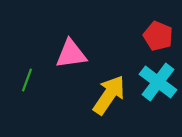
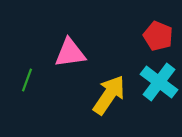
pink triangle: moved 1 px left, 1 px up
cyan cross: moved 1 px right
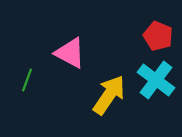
pink triangle: rotated 36 degrees clockwise
cyan cross: moved 3 px left, 2 px up
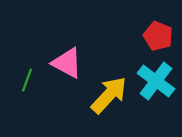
pink triangle: moved 3 px left, 10 px down
cyan cross: moved 1 px down
yellow arrow: rotated 9 degrees clockwise
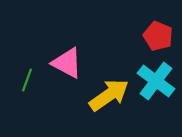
yellow arrow: rotated 12 degrees clockwise
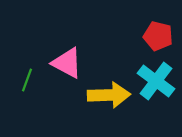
red pentagon: rotated 8 degrees counterclockwise
yellow arrow: rotated 33 degrees clockwise
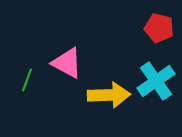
red pentagon: moved 1 px right, 8 px up
cyan cross: rotated 18 degrees clockwise
